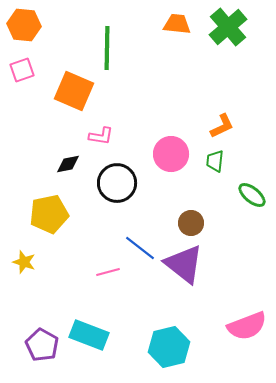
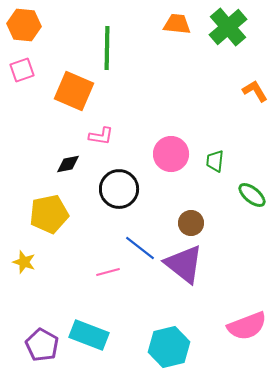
orange L-shape: moved 33 px right, 35 px up; rotated 96 degrees counterclockwise
black circle: moved 2 px right, 6 px down
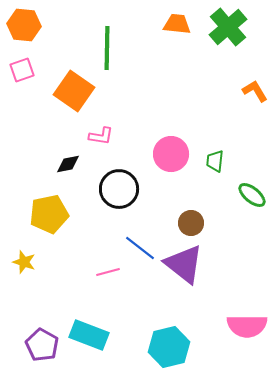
orange square: rotated 12 degrees clockwise
pink semicircle: rotated 21 degrees clockwise
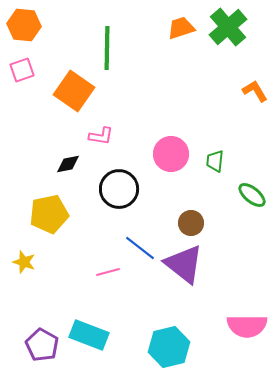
orange trapezoid: moved 4 px right, 4 px down; rotated 24 degrees counterclockwise
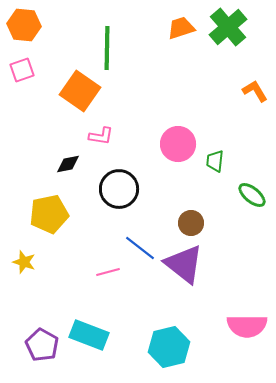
orange square: moved 6 px right
pink circle: moved 7 px right, 10 px up
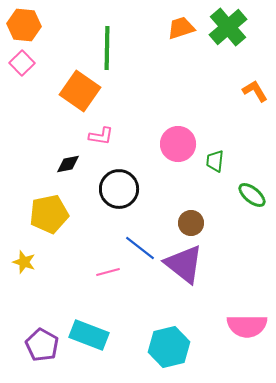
pink square: moved 7 px up; rotated 25 degrees counterclockwise
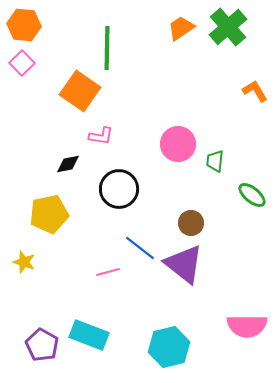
orange trapezoid: rotated 16 degrees counterclockwise
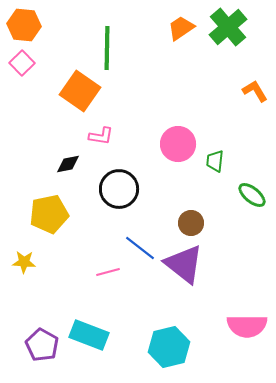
yellow star: rotated 15 degrees counterclockwise
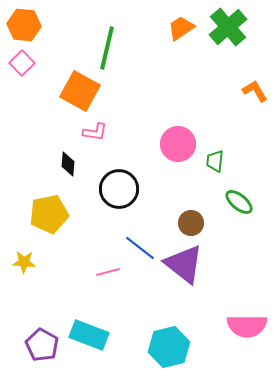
green line: rotated 12 degrees clockwise
orange square: rotated 6 degrees counterclockwise
pink L-shape: moved 6 px left, 4 px up
black diamond: rotated 75 degrees counterclockwise
green ellipse: moved 13 px left, 7 px down
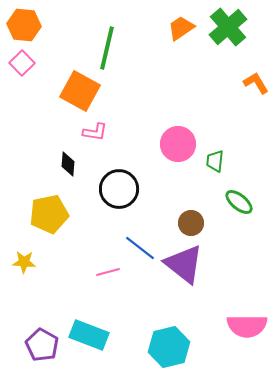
orange L-shape: moved 1 px right, 8 px up
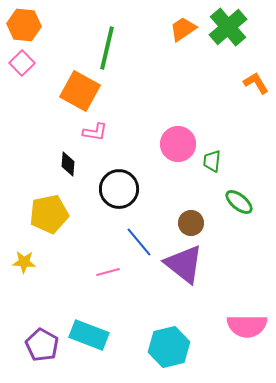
orange trapezoid: moved 2 px right, 1 px down
green trapezoid: moved 3 px left
blue line: moved 1 px left, 6 px up; rotated 12 degrees clockwise
